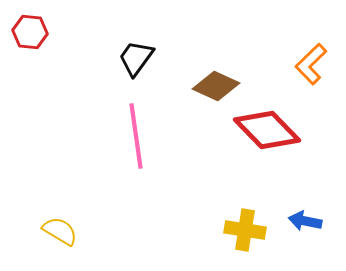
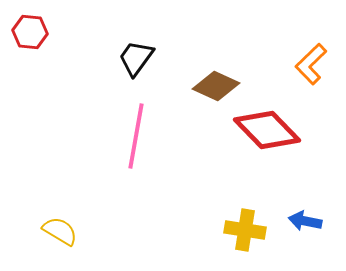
pink line: rotated 18 degrees clockwise
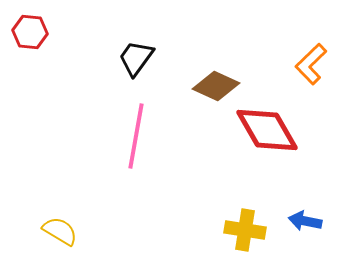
red diamond: rotated 14 degrees clockwise
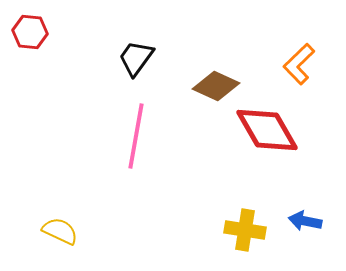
orange L-shape: moved 12 px left
yellow semicircle: rotated 6 degrees counterclockwise
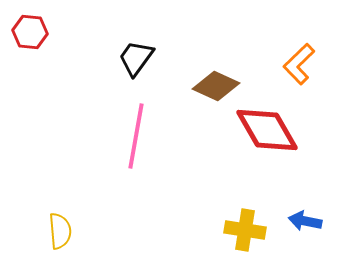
yellow semicircle: rotated 60 degrees clockwise
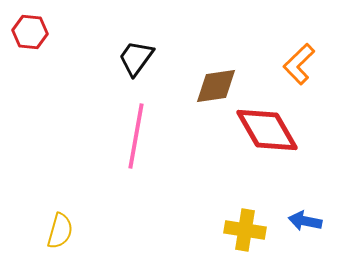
brown diamond: rotated 33 degrees counterclockwise
yellow semicircle: rotated 21 degrees clockwise
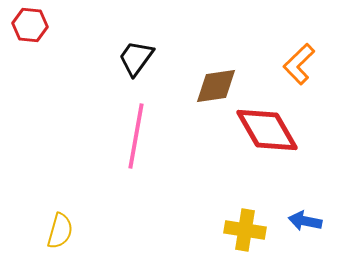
red hexagon: moved 7 px up
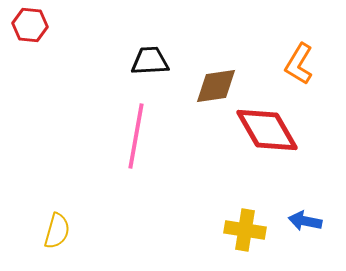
black trapezoid: moved 14 px right, 3 px down; rotated 51 degrees clockwise
orange L-shape: rotated 15 degrees counterclockwise
yellow semicircle: moved 3 px left
